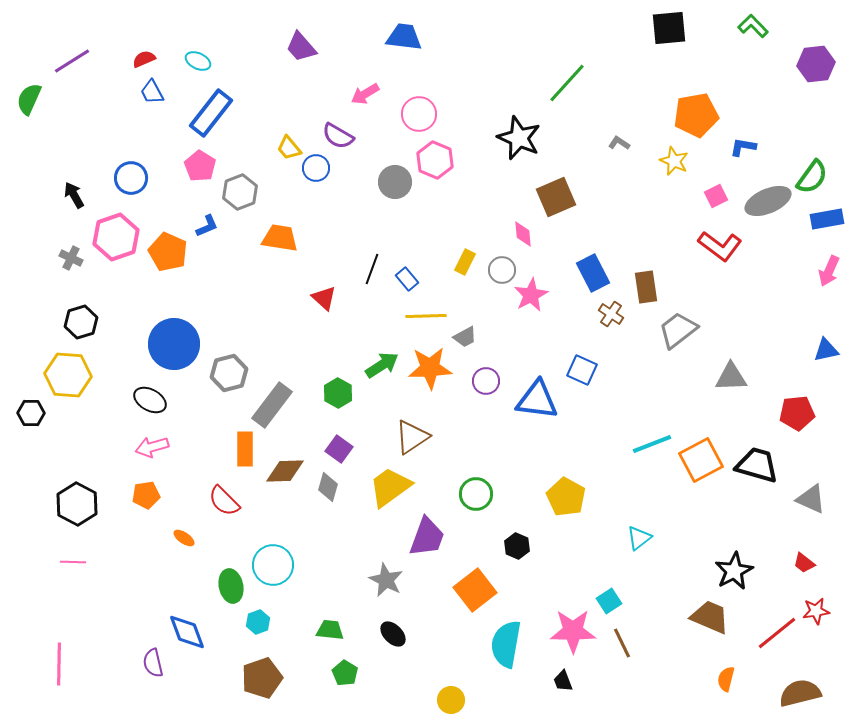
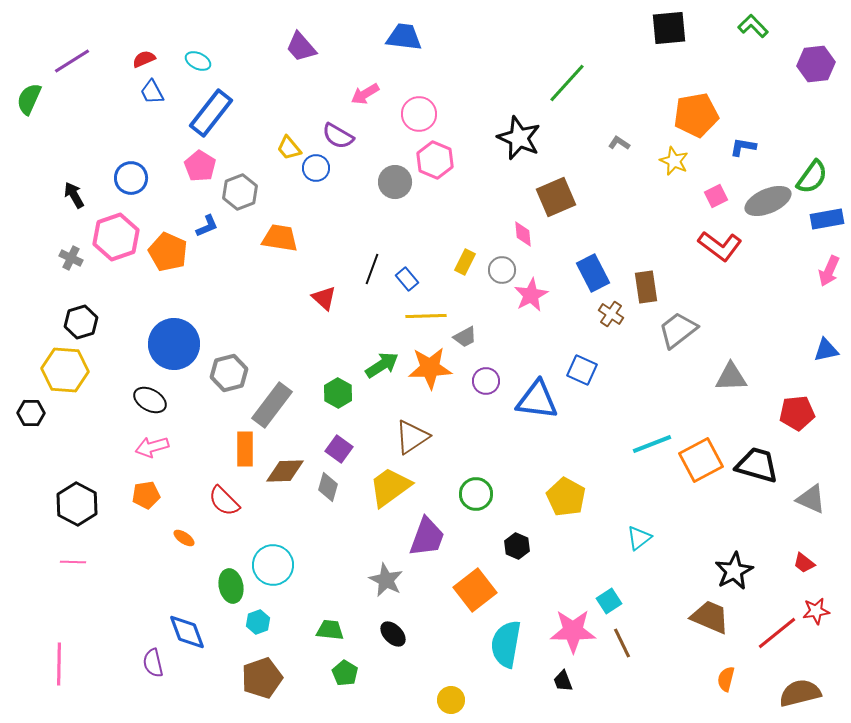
yellow hexagon at (68, 375): moved 3 px left, 5 px up
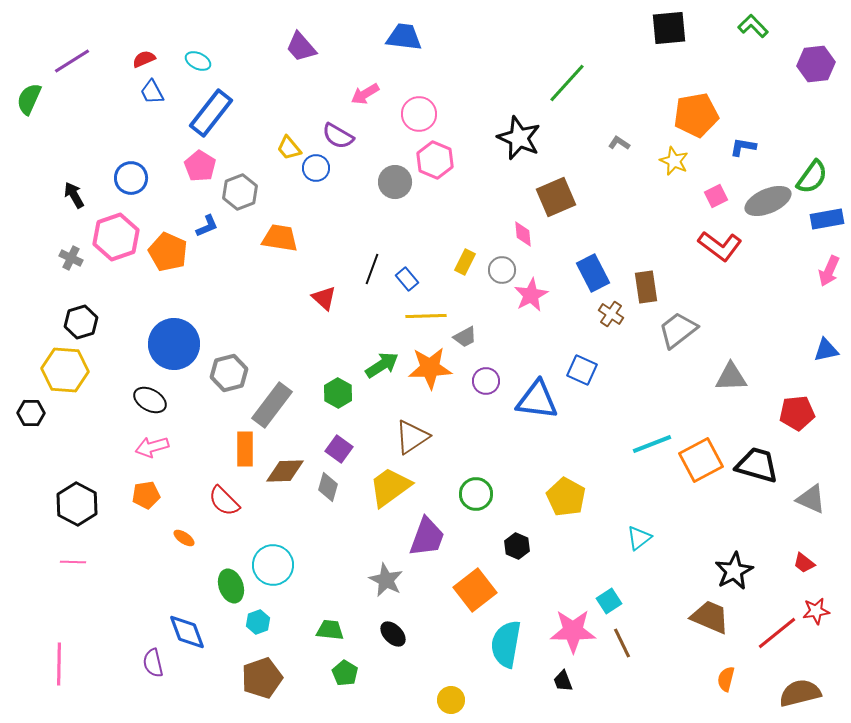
green ellipse at (231, 586): rotated 8 degrees counterclockwise
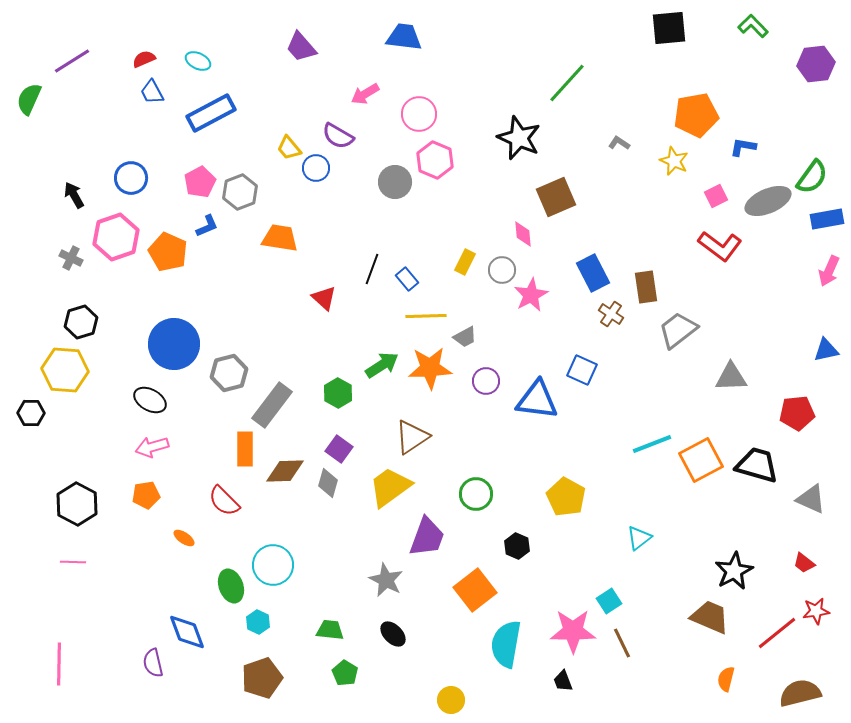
blue rectangle at (211, 113): rotated 24 degrees clockwise
pink pentagon at (200, 166): moved 16 px down; rotated 12 degrees clockwise
gray diamond at (328, 487): moved 4 px up
cyan hexagon at (258, 622): rotated 15 degrees counterclockwise
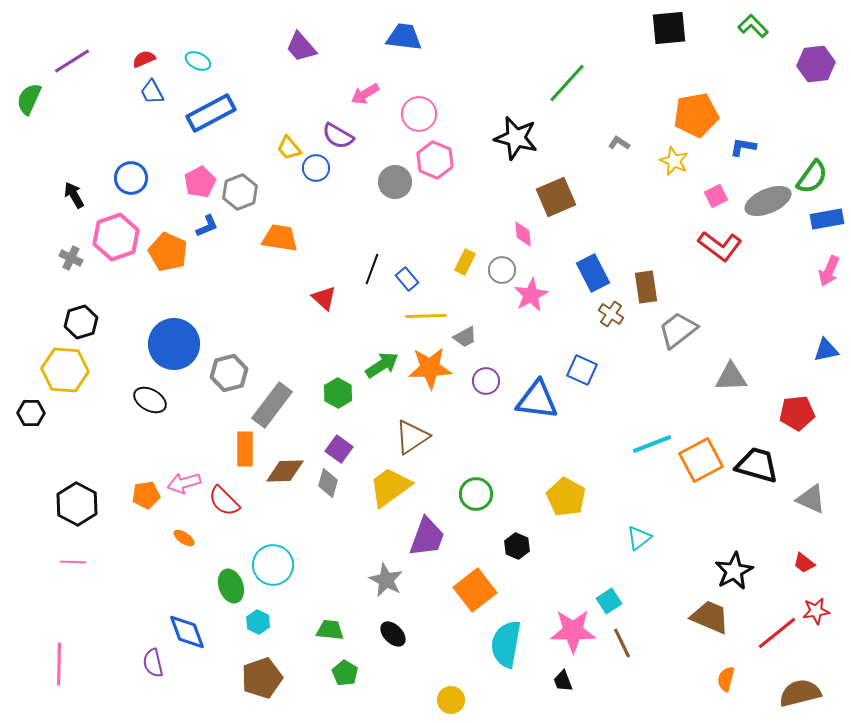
black star at (519, 138): moved 3 px left; rotated 9 degrees counterclockwise
pink arrow at (152, 447): moved 32 px right, 36 px down
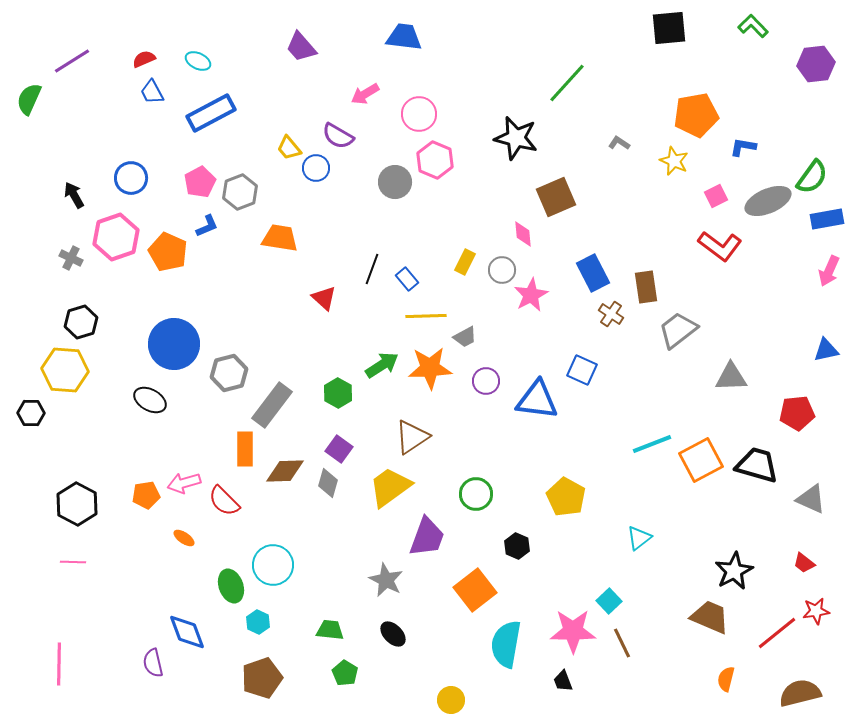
cyan square at (609, 601): rotated 10 degrees counterclockwise
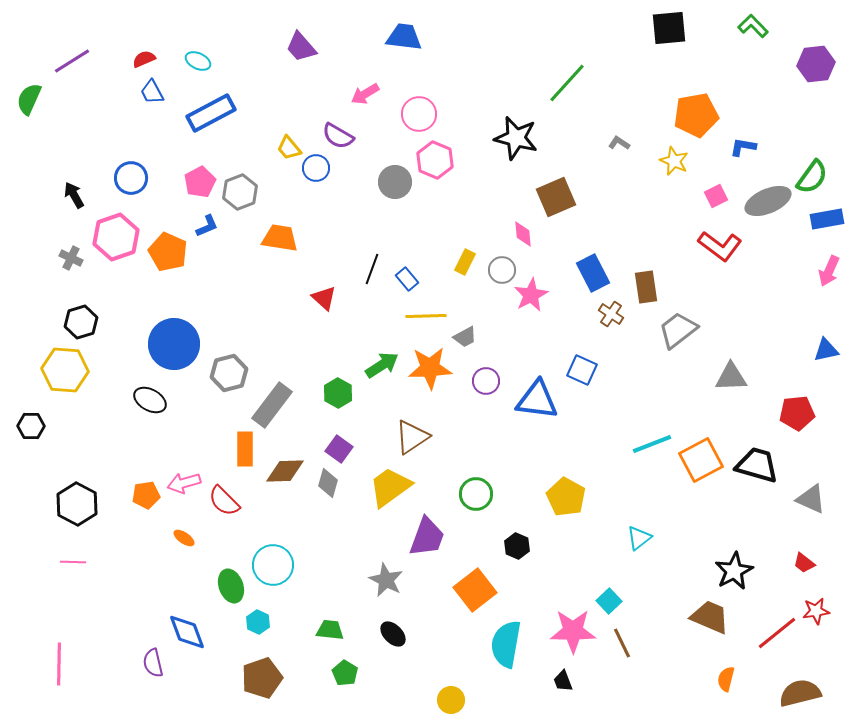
black hexagon at (31, 413): moved 13 px down
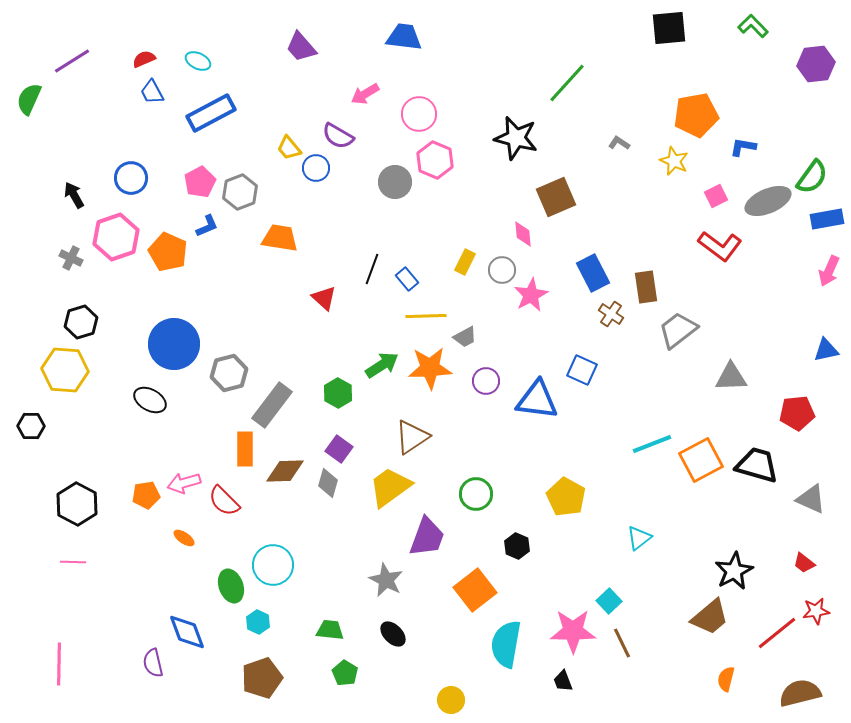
brown trapezoid at (710, 617): rotated 117 degrees clockwise
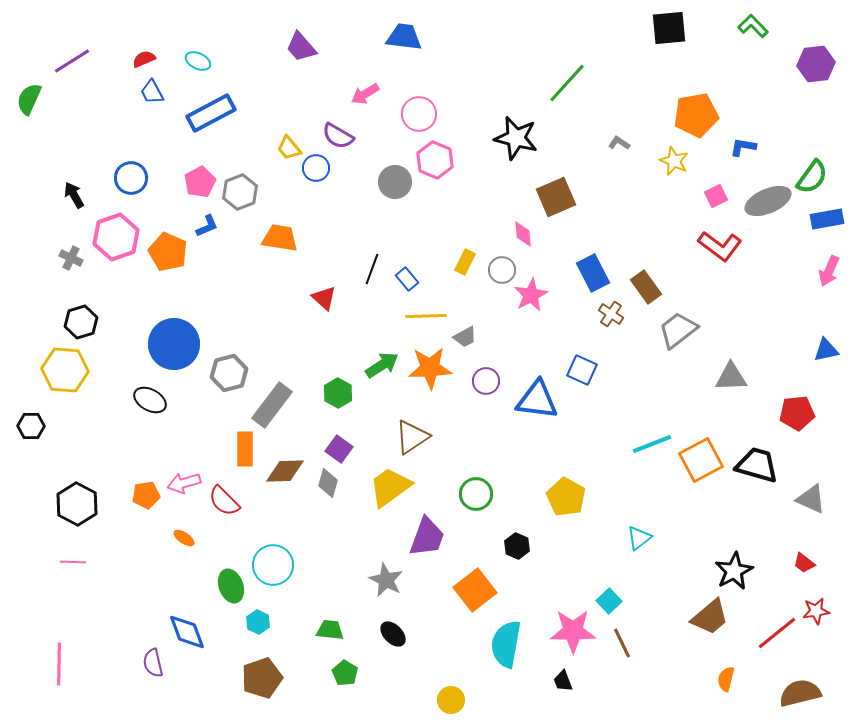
brown rectangle at (646, 287): rotated 28 degrees counterclockwise
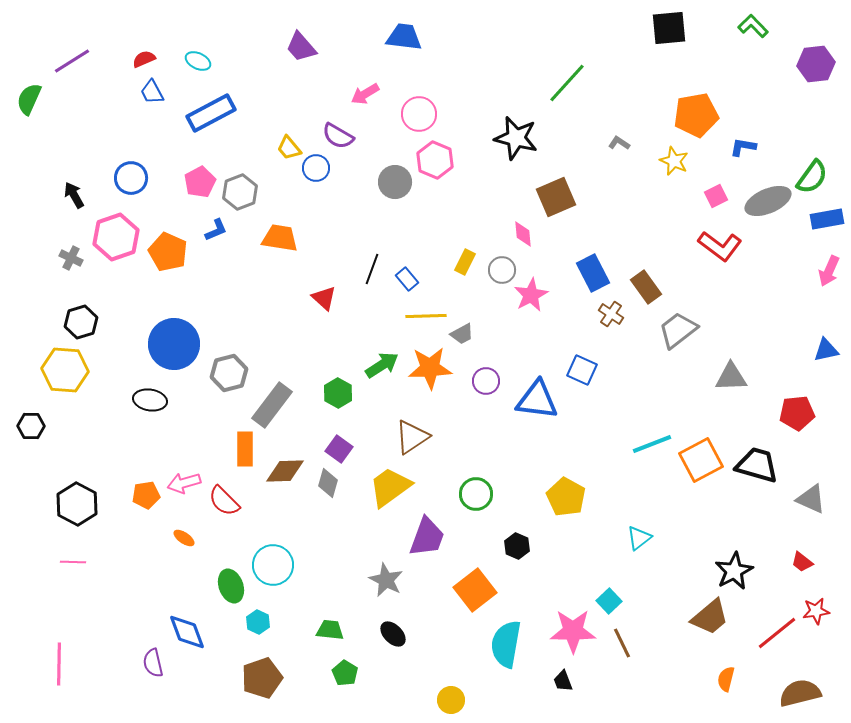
blue L-shape at (207, 226): moved 9 px right, 4 px down
gray trapezoid at (465, 337): moved 3 px left, 3 px up
black ellipse at (150, 400): rotated 20 degrees counterclockwise
red trapezoid at (804, 563): moved 2 px left, 1 px up
